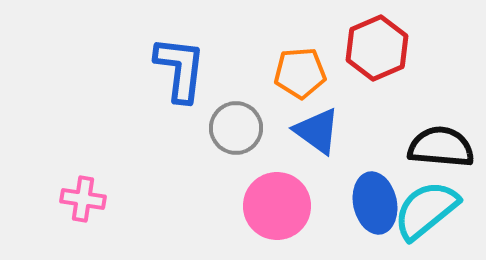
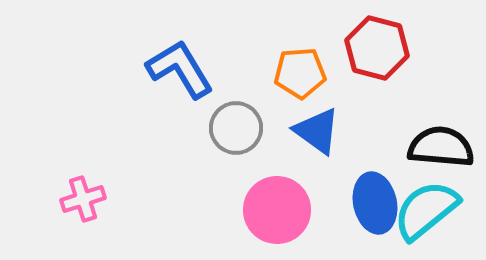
red hexagon: rotated 22 degrees counterclockwise
blue L-shape: rotated 38 degrees counterclockwise
pink cross: rotated 27 degrees counterclockwise
pink circle: moved 4 px down
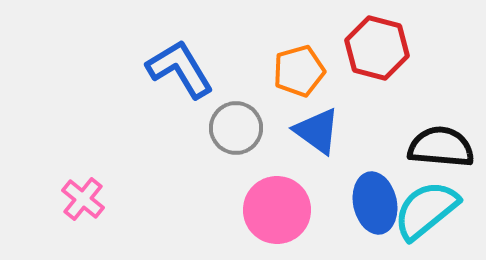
orange pentagon: moved 1 px left, 2 px up; rotated 12 degrees counterclockwise
pink cross: rotated 33 degrees counterclockwise
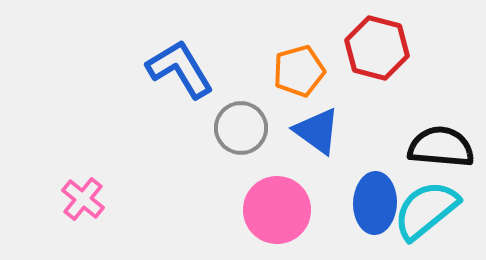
gray circle: moved 5 px right
blue ellipse: rotated 14 degrees clockwise
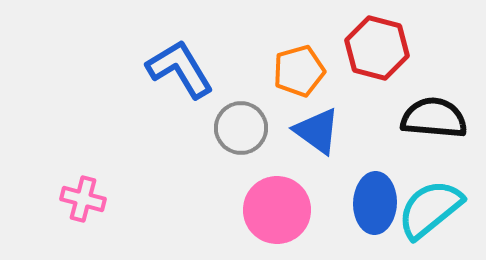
black semicircle: moved 7 px left, 29 px up
pink cross: rotated 24 degrees counterclockwise
cyan semicircle: moved 4 px right, 1 px up
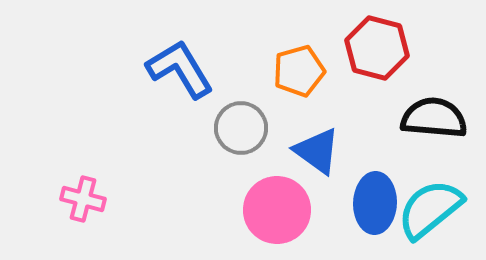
blue triangle: moved 20 px down
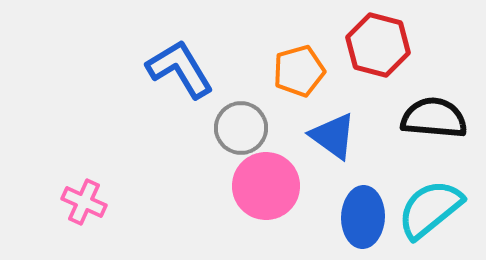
red hexagon: moved 1 px right, 3 px up
blue triangle: moved 16 px right, 15 px up
pink cross: moved 1 px right, 3 px down; rotated 9 degrees clockwise
blue ellipse: moved 12 px left, 14 px down
pink circle: moved 11 px left, 24 px up
